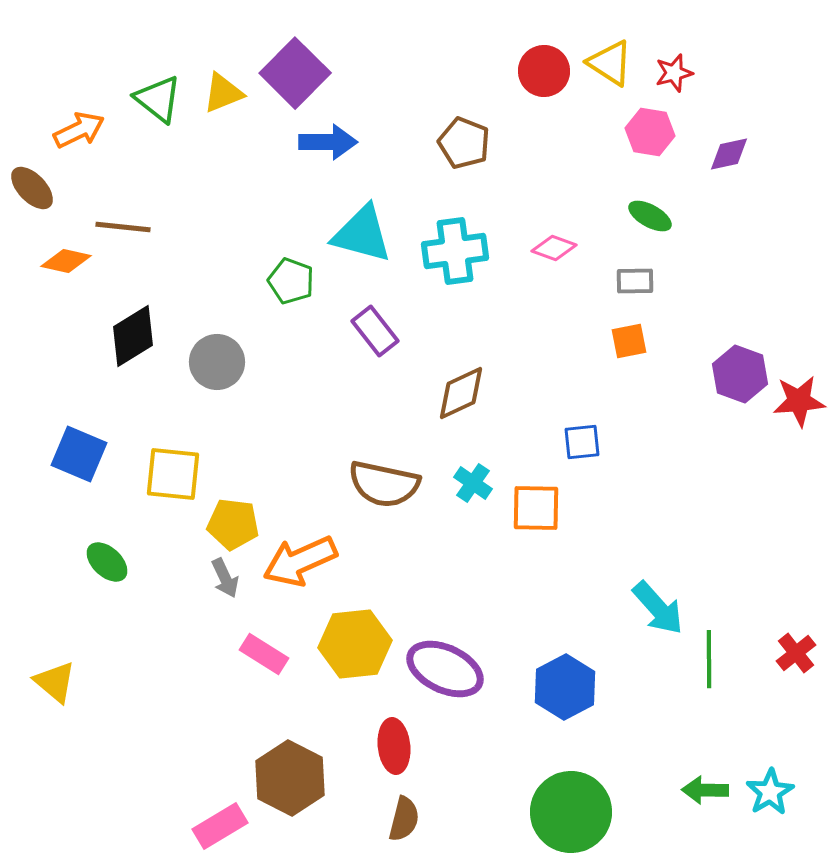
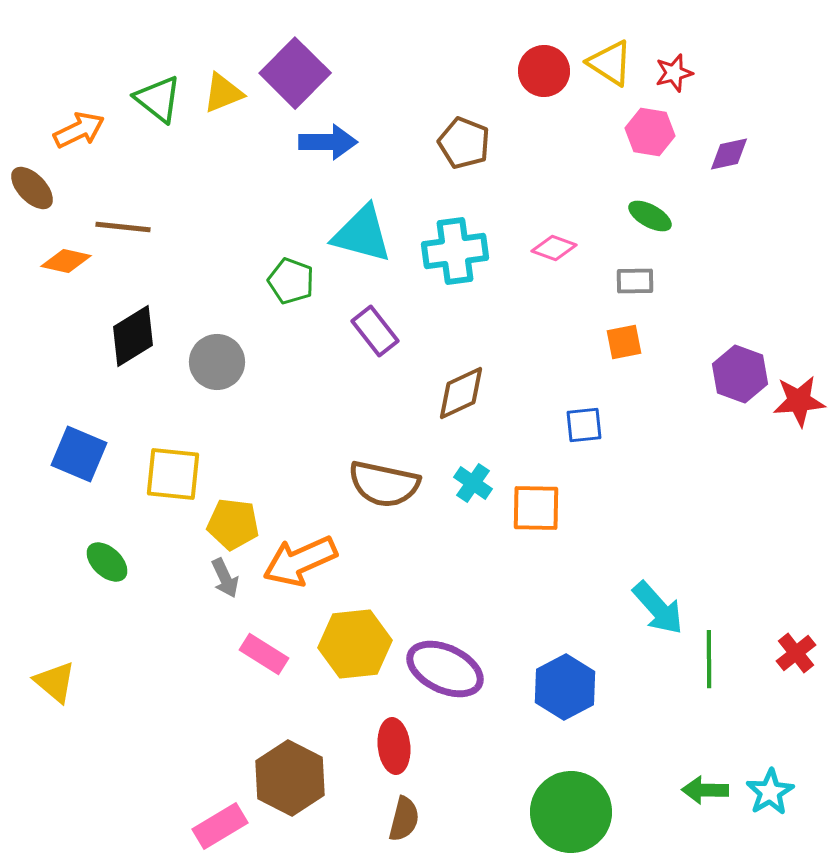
orange square at (629, 341): moved 5 px left, 1 px down
blue square at (582, 442): moved 2 px right, 17 px up
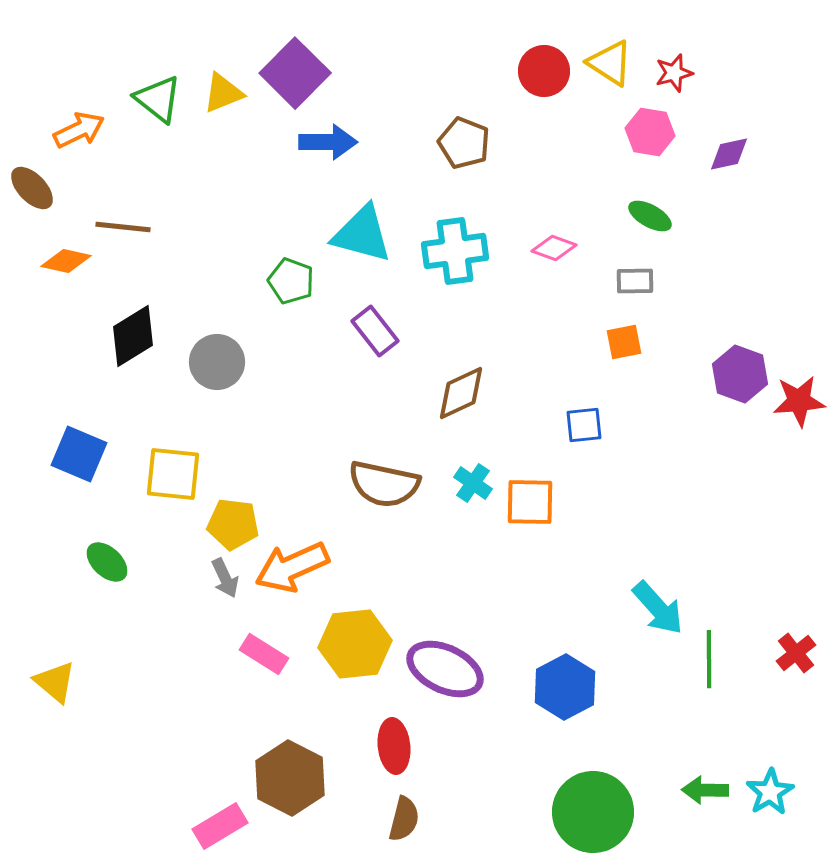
orange square at (536, 508): moved 6 px left, 6 px up
orange arrow at (300, 561): moved 8 px left, 6 px down
green circle at (571, 812): moved 22 px right
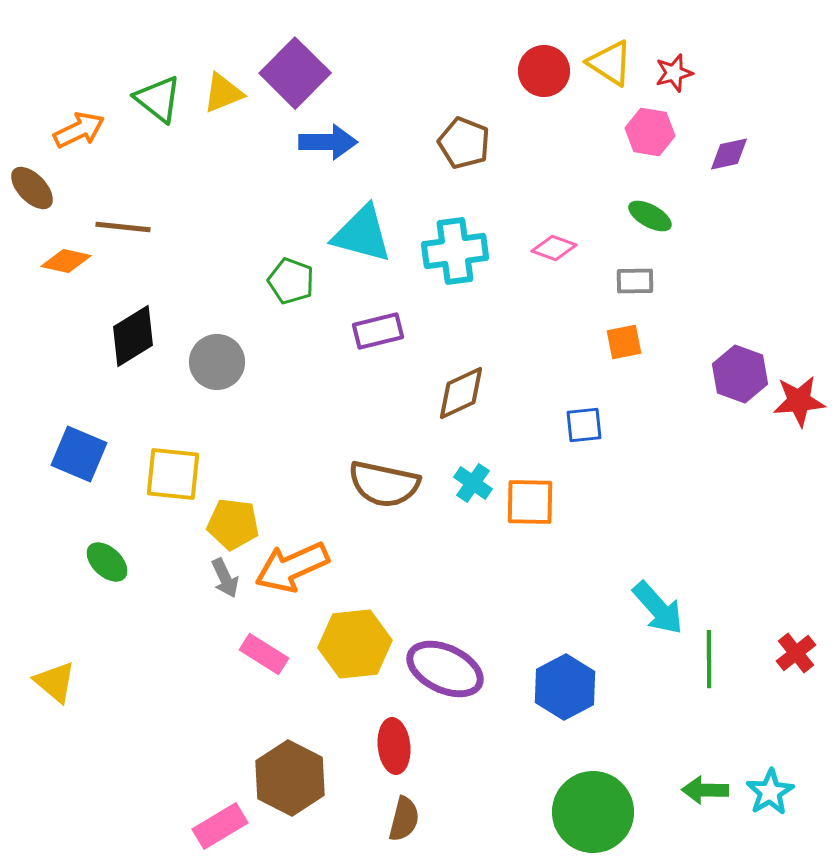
purple rectangle at (375, 331): moved 3 px right; rotated 66 degrees counterclockwise
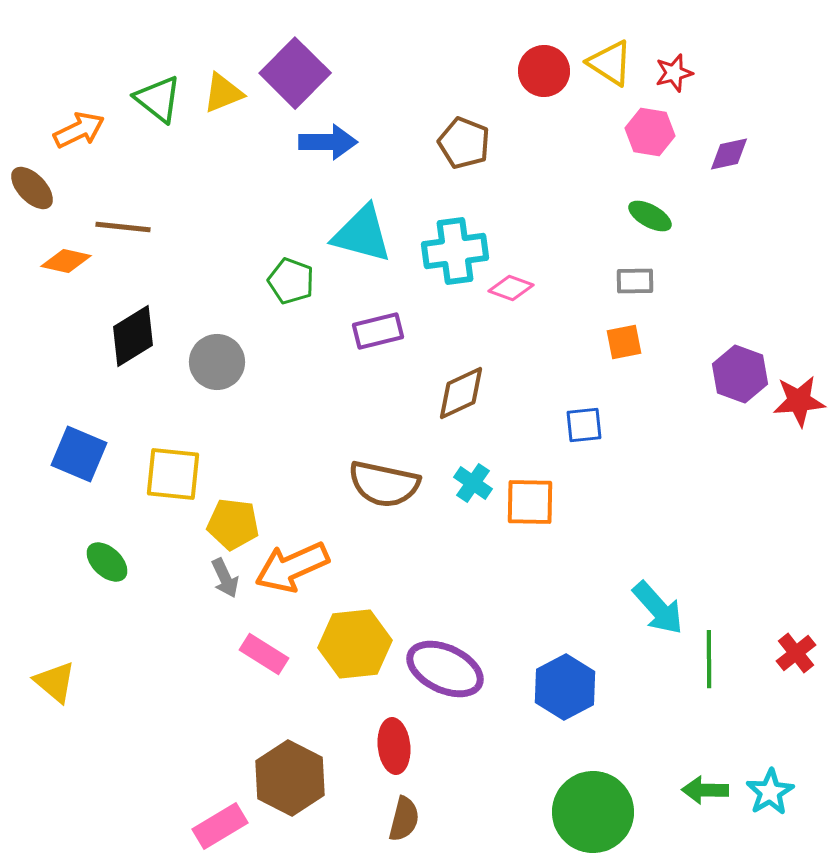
pink diamond at (554, 248): moved 43 px left, 40 px down
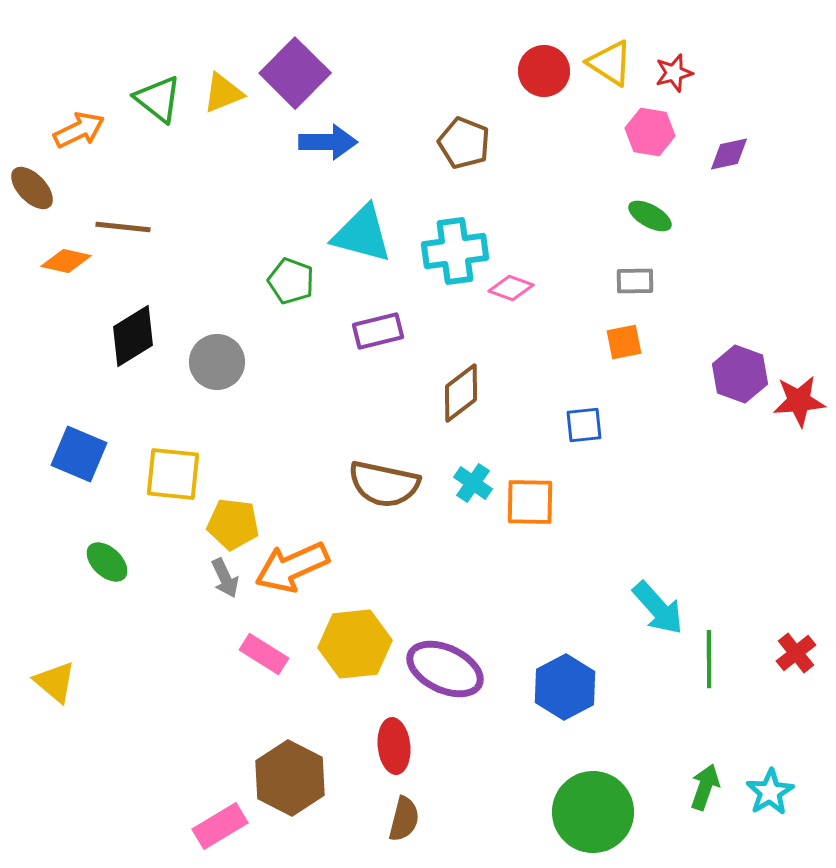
brown diamond at (461, 393): rotated 12 degrees counterclockwise
green arrow at (705, 790): moved 3 px up; rotated 108 degrees clockwise
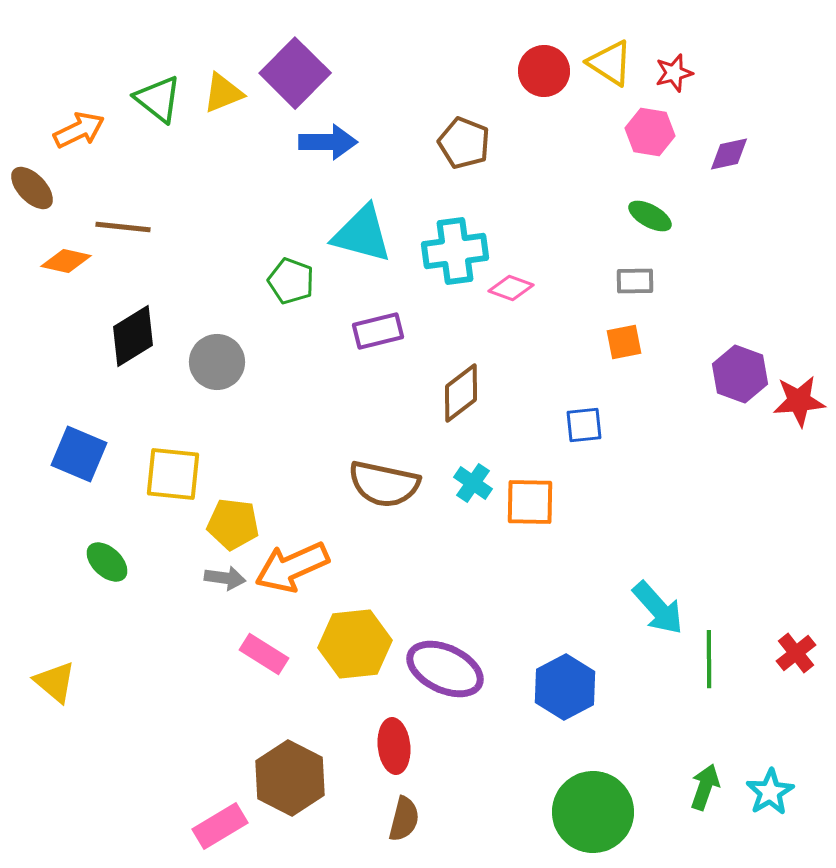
gray arrow at (225, 578): rotated 57 degrees counterclockwise
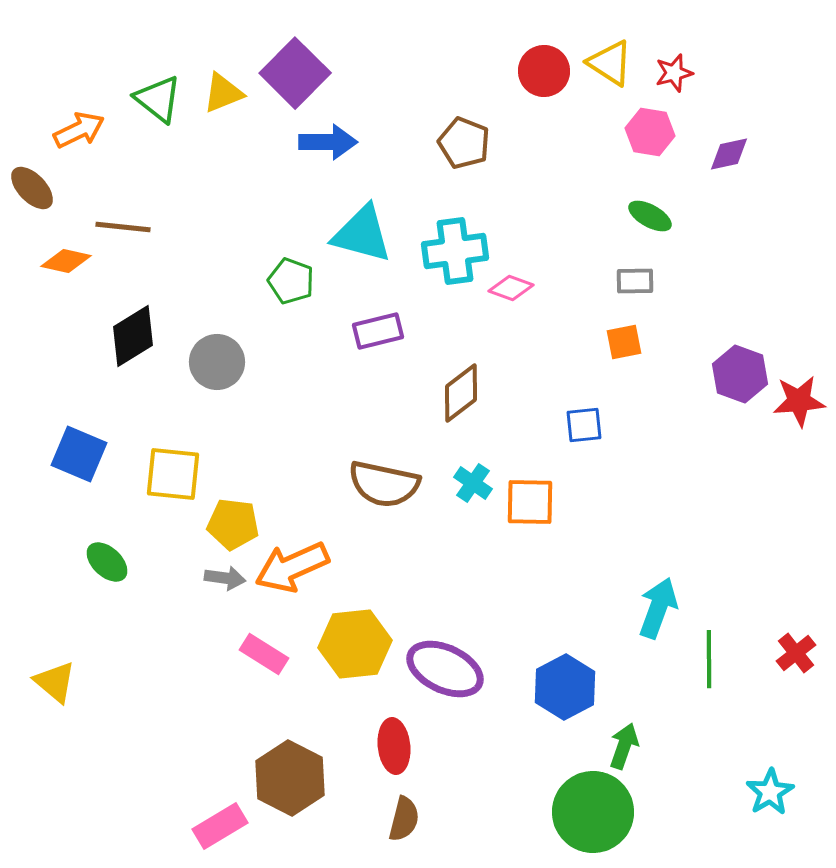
cyan arrow at (658, 608): rotated 118 degrees counterclockwise
green arrow at (705, 787): moved 81 px left, 41 px up
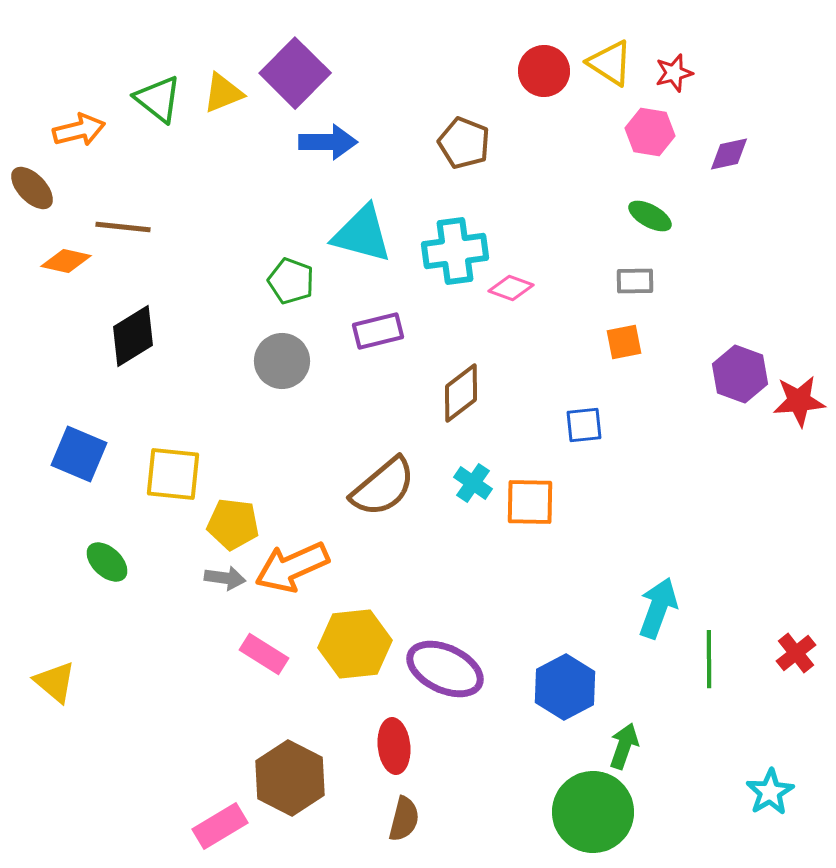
orange arrow at (79, 130): rotated 12 degrees clockwise
gray circle at (217, 362): moved 65 px right, 1 px up
brown semicircle at (384, 484): moved 1 px left, 3 px down; rotated 52 degrees counterclockwise
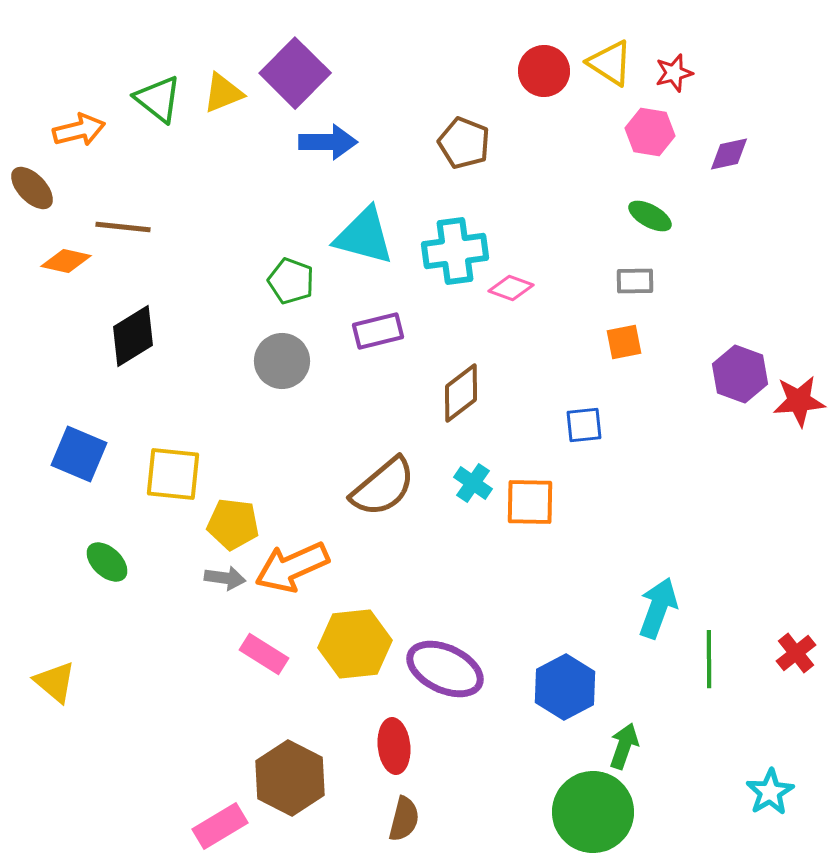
cyan triangle at (362, 234): moved 2 px right, 2 px down
